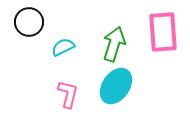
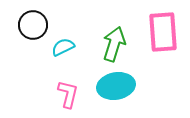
black circle: moved 4 px right, 3 px down
cyan ellipse: rotated 45 degrees clockwise
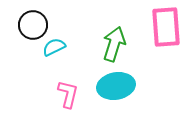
pink rectangle: moved 3 px right, 5 px up
cyan semicircle: moved 9 px left
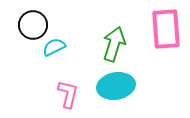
pink rectangle: moved 2 px down
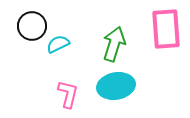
black circle: moved 1 px left, 1 px down
cyan semicircle: moved 4 px right, 3 px up
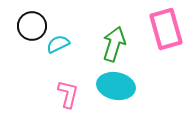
pink rectangle: rotated 12 degrees counterclockwise
cyan ellipse: rotated 21 degrees clockwise
